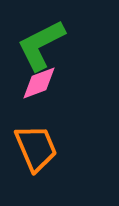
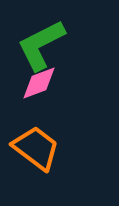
orange trapezoid: rotated 30 degrees counterclockwise
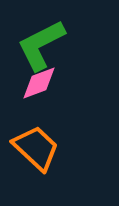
orange trapezoid: rotated 6 degrees clockwise
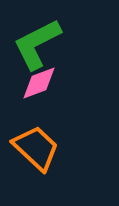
green L-shape: moved 4 px left, 1 px up
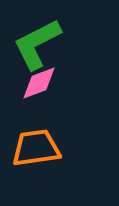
orange trapezoid: rotated 51 degrees counterclockwise
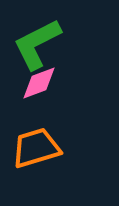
orange trapezoid: rotated 9 degrees counterclockwise
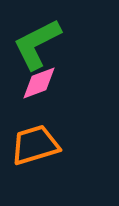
orange trapezoid: moved 1 px left, 3 px up
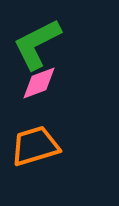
orange trapezoid: moved 1 px down
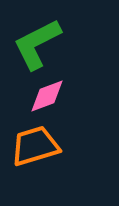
pink diamond: moved 8 px right, 13 px down
